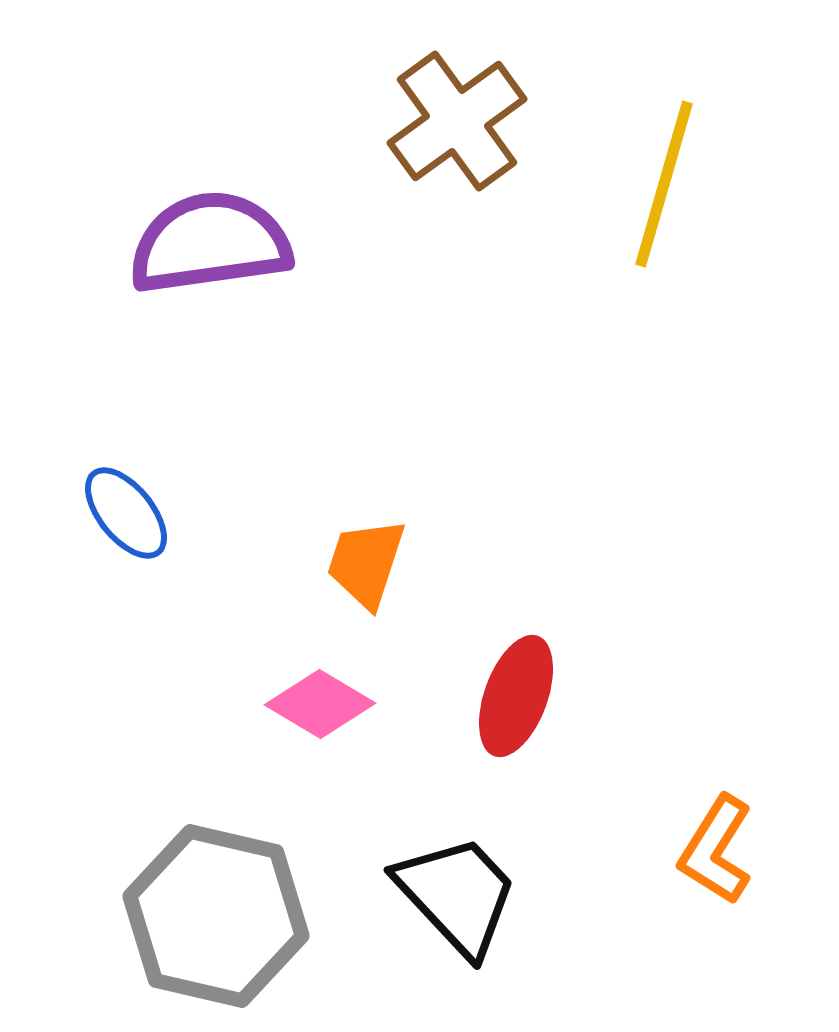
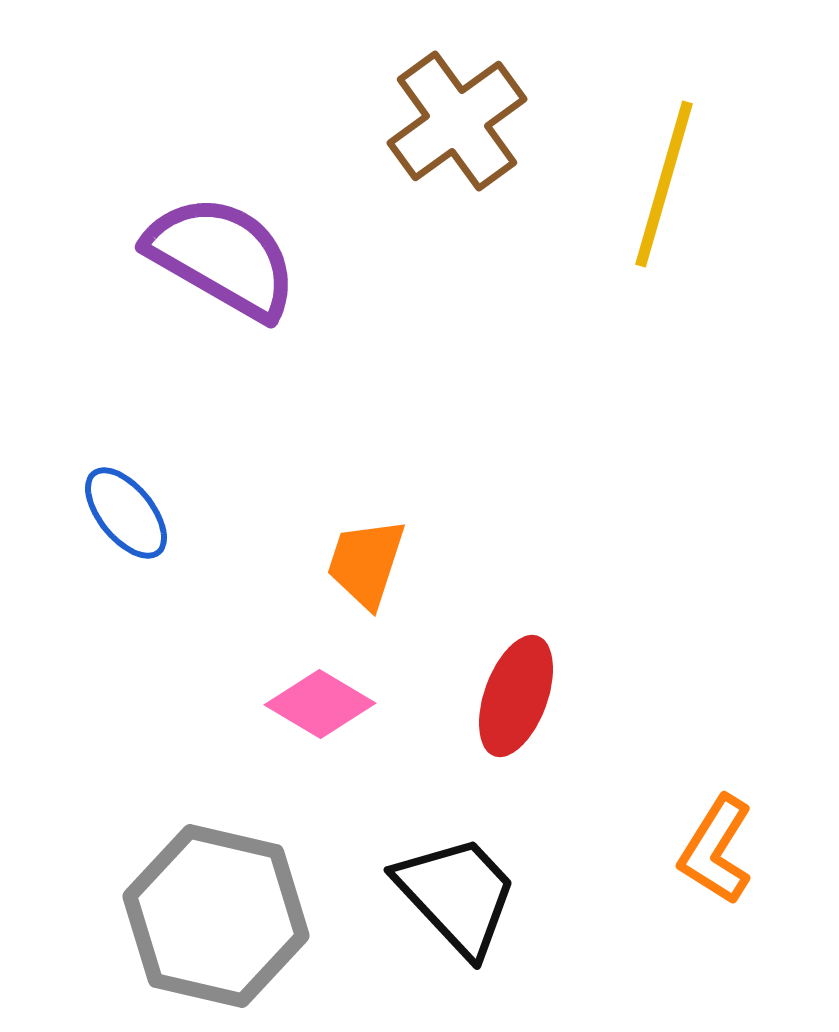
purple semicircle: moved 12 px right, 14 px down; rotated 38 degrees clockwise
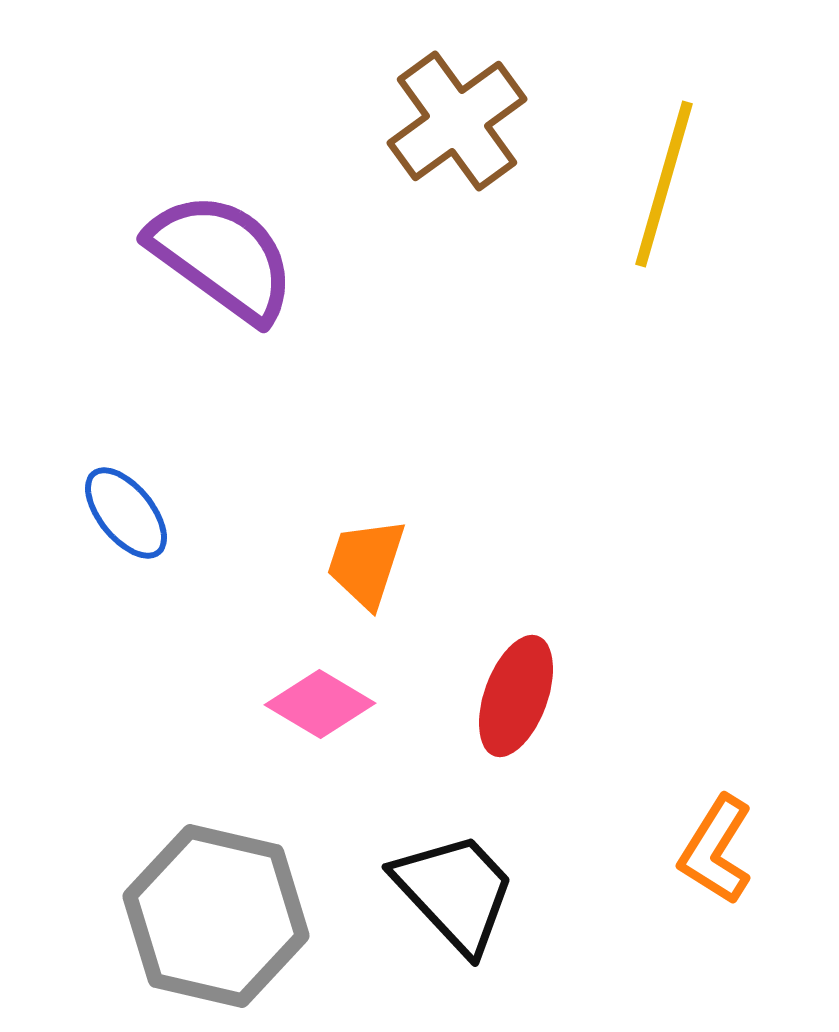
purple semicircle: rotated 6 degrees clockwise
black trapezoid: moved 2 px left, 3 px up
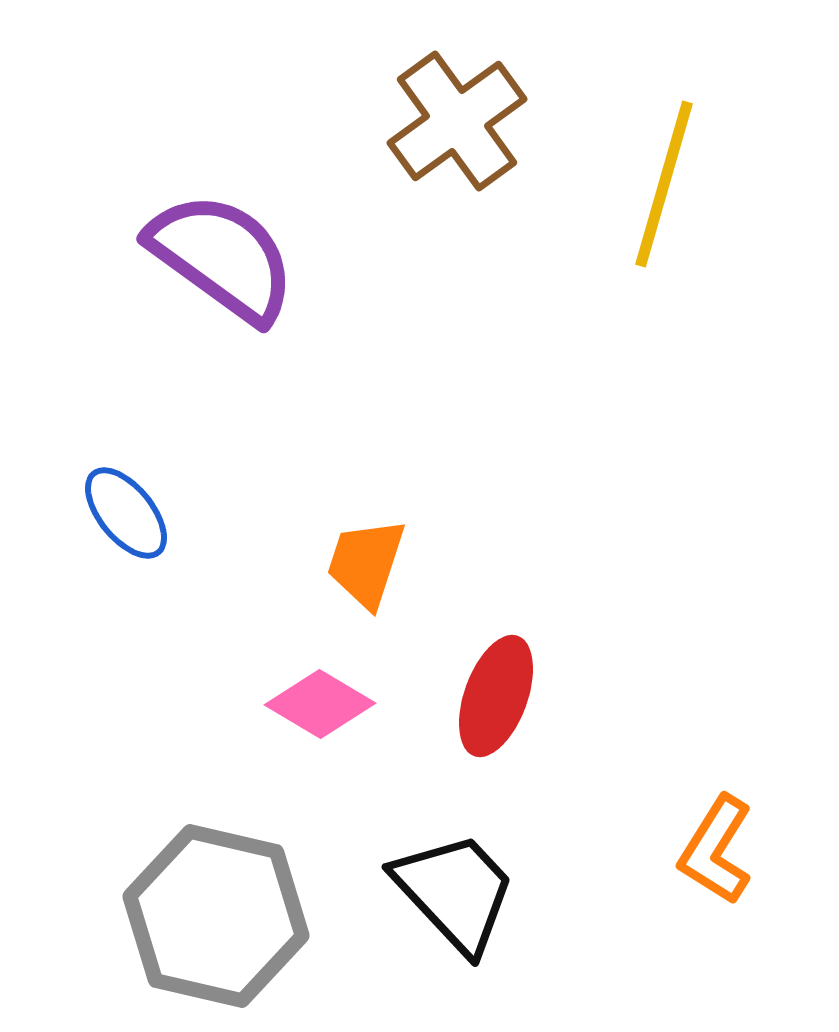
red ellipse: moved 20 px left
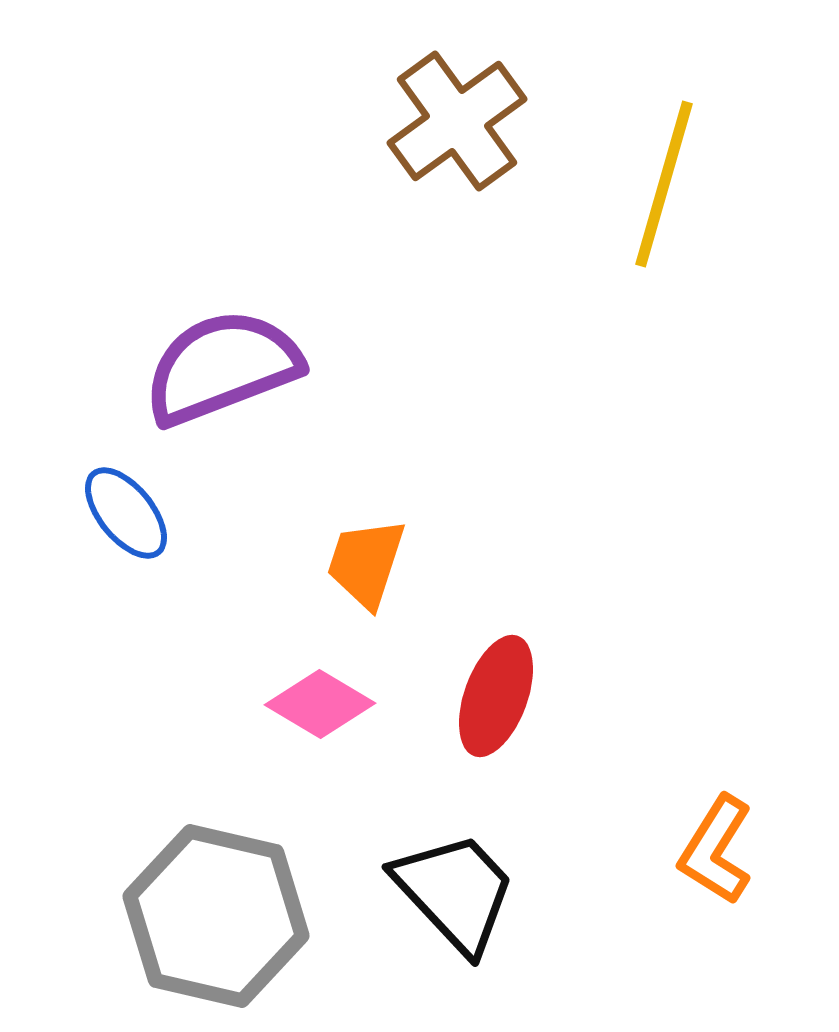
purple semicircle: moved 110 px down; rotated 57 degrees counterclockwise
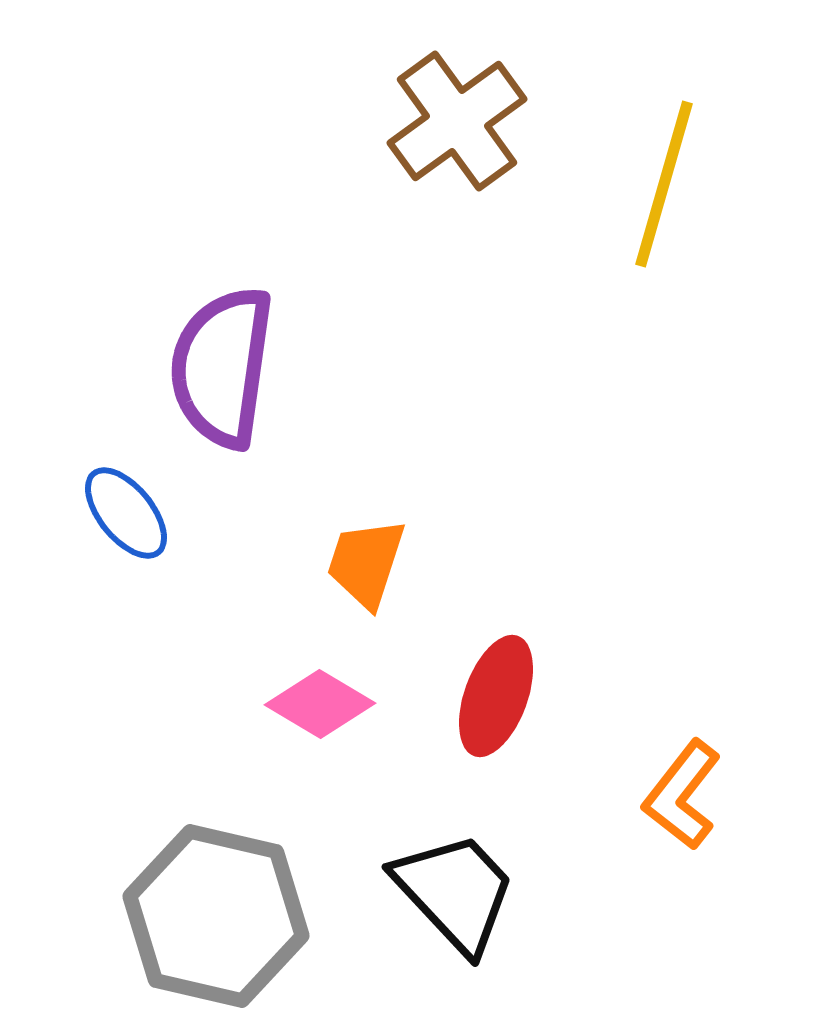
purple semicircle: rotated 61 degrees counterclockwise
orange L-shape: moved 34 px left, 55 px up; rotated 6 degrees clockwise
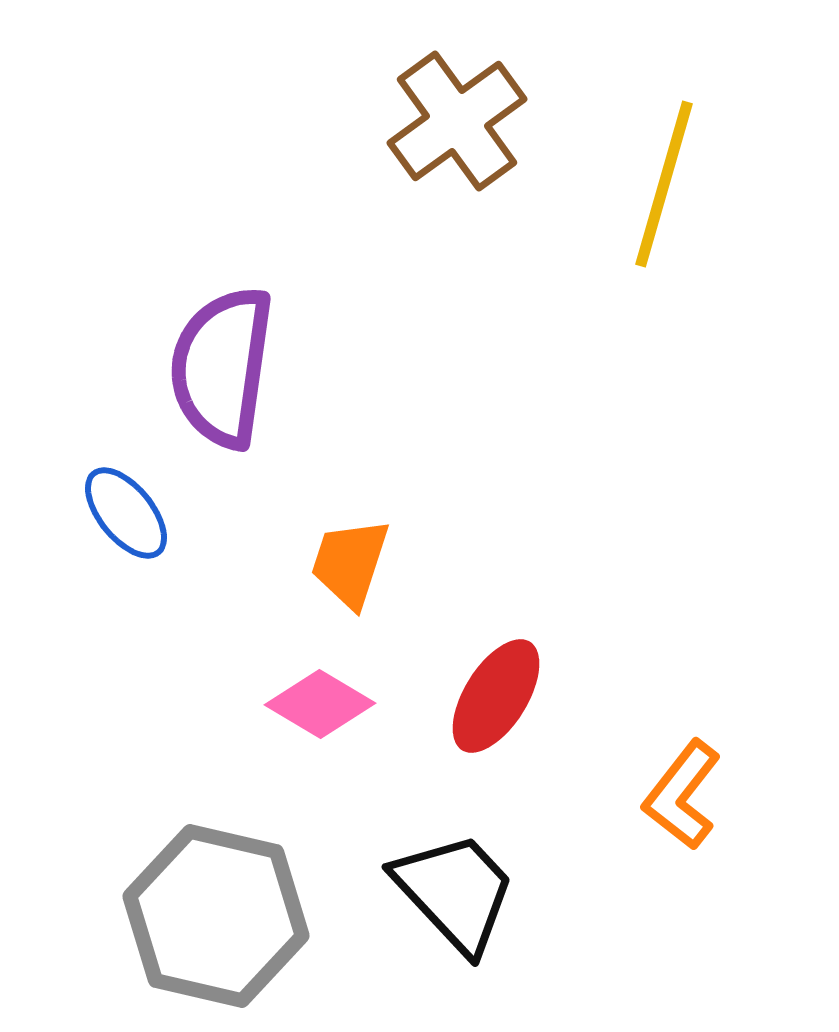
orange trapezoid: moved 16 px left
red ellipse: rotated 12 degrees clockwise
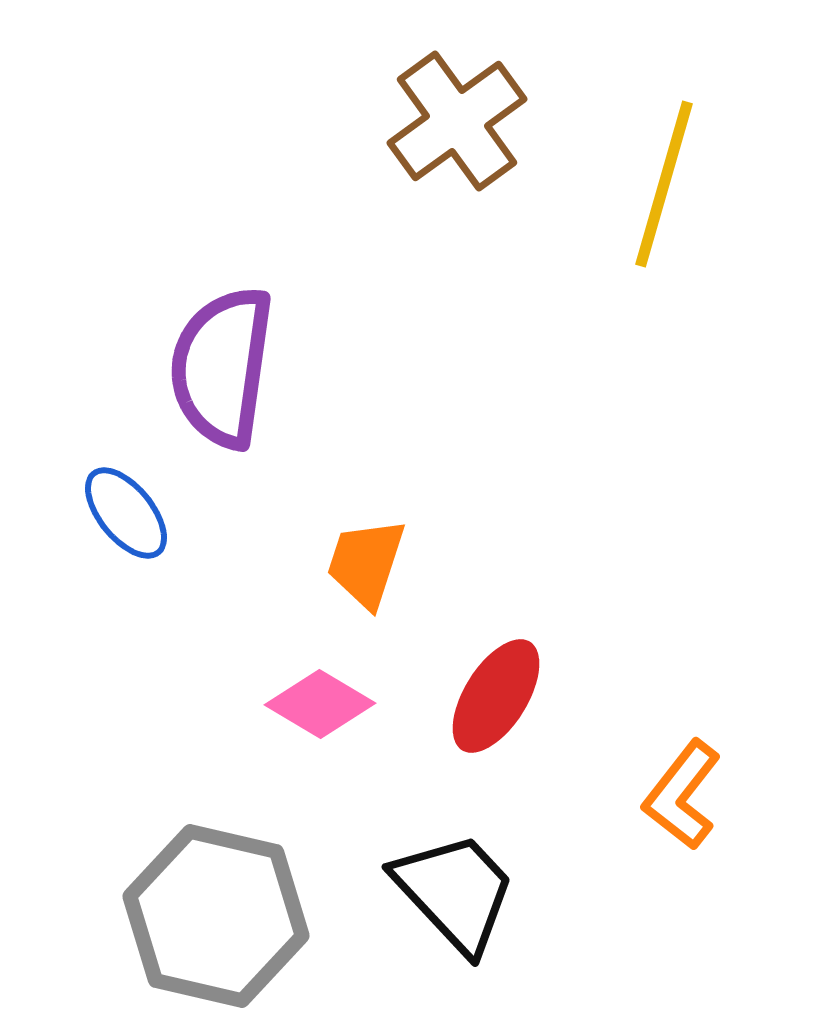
orange trapezoid: moved 16 px right
